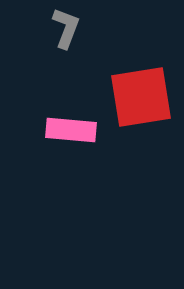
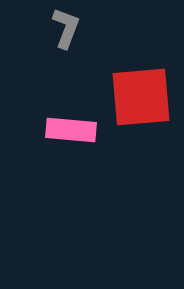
red square: rotated 4 degrees clockwise
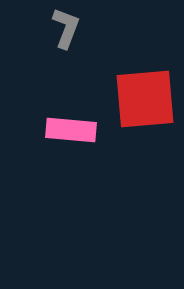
red square: moved 4 px right, 2 px down
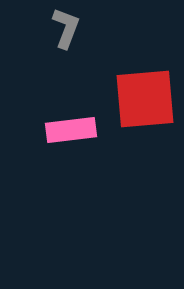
pink rectangle: rotated 12 degrees counterclockwise
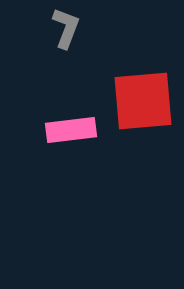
red square: moved 2 px left, 2 px down
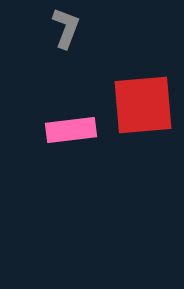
red square: moved 4 px down
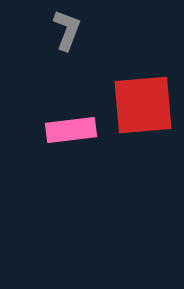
gray L-shape: moved 1 px right, 2 px down
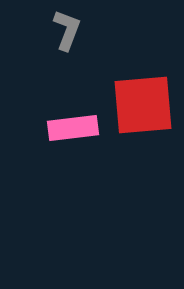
pink rectangle: moved 2 px right, 2 px up
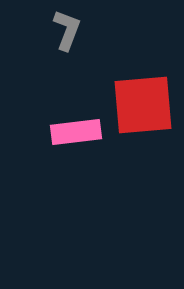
pink rectangle: moved 3 px right, 4 px down
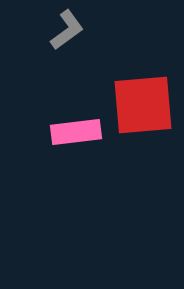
gray L-shape: rotated 33 degrees clockwise
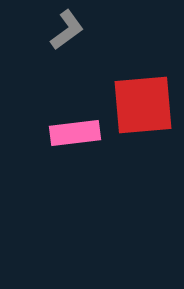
pink rectangle: moved 1 px left, 1 px down
